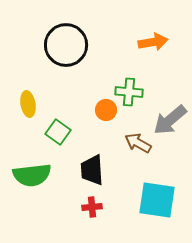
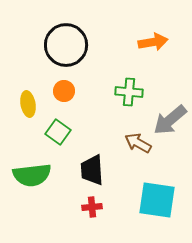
orange circle: moved 42 px left, 19 px up
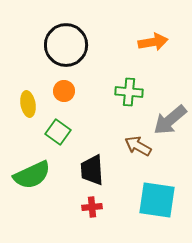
brown arrow: moved 3 px down
green semicircle: rotated 18 degrees counterclockwise
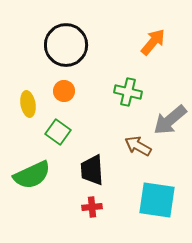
orange arrow: rotated 40 degrees counterclockwise
green cross: moved 1 px left; rotated 8 degrees clockwise
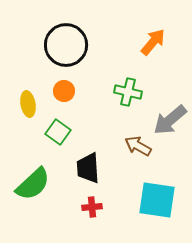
black trapezoid: moved 4 px left, 2 px up
green semicircle: moved 1 px right, 9 px down; rotated 18 degrees counterclockwise
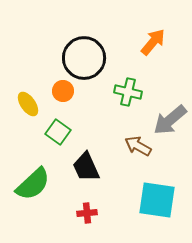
black circle: moved 18 px right, 13 px down
orange circle: moved 1 px left
yellow ellipse: rotated 25 degrees counterclockwise
black trapezoid: moved 2 px left, 1 px up; rotated 20 degrees counterclockwise
red cross: moved 5 px left, 6 px down
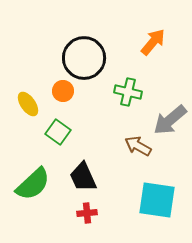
black trapezoid: moved 3 px left, 10 px down
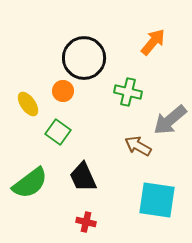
green semicircle: moved 3 px left, 1 px up; rotated 6 degrees clockwise
red cross: moved 1 px left, 9 px down; rotated 18 degrees clockwise
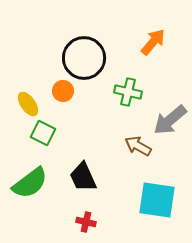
green square: moved 15 px left, 1 px down; rotated 10 degrees counterclockwise
